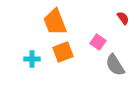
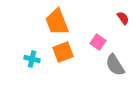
orange trapezoid: moved 2 px right
cyan cross: rotated 14 degrees clockwise
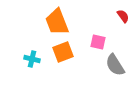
red semicircle: moved 2 px up
pink square: rotated 21 degrees counterclockwise
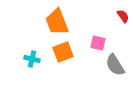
pink square: moved 1 px down
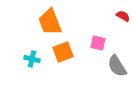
red semicircle: rotated 24 degrees counterclockwise
orange trapezoid: moved 7 px left
gray semicircle: moved 2 px right, 1 px down
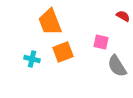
pink square: moved 3 px right, 1 px up
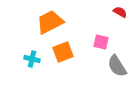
red semicircle: moved 3 px left, 4 px up
orange trapezoid: rotated 84 degrees clockwise
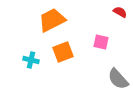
orange trapezoid: moved 2 px right, 2 px up
cyan cross: moved 1 px left, 1 px down
gray semicircle: moved 1 px right, 13 px down; rotated 10 degrees counterclockwise
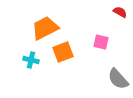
orange trapezoid: moved 7 px left, 8 px down
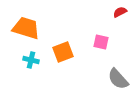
red semicircle: rotated 56 degrees counterclockwise
orange trapezoid: moved 19 px left; rotated 44 degrees clockwise
